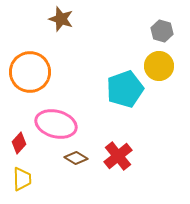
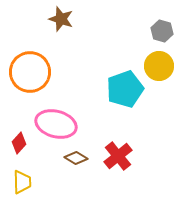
yellow trapezoid: moved 3 px down
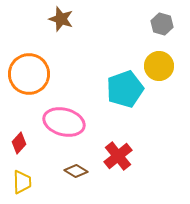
gray hexagon: moved 7 px up
orange circle: moved 1 px left, 2 px down
pink ellipse: moved 8 px right, 2 px up
brown diamond: moved 13 px down
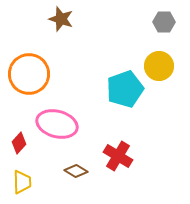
gray hexagon: moved 2 px right, 2 px up; rotated 15 degrees counterclockwise
pink ellipse: moved 7 px left, 2 px down
red cross: rotated 20 degrees counterclockwise
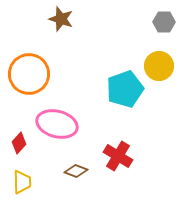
brown diamond: rotated 10 degrees counterclockwise
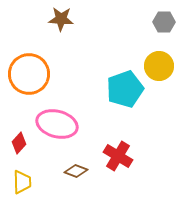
brown star: rotated 15 degrees counterclockwise
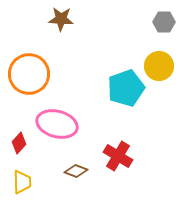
cyan pentagon: moved 1 px right, 1 px up
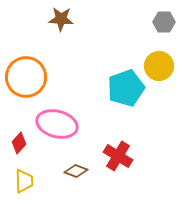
orange circle: moved 3 px left, 3 px down
yellow trapezoid: moved 2 px right, 1 px up
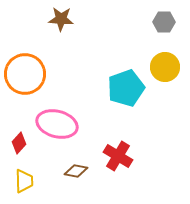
yellow circle: moved 6 px right, 1 px down
orange circle: moved 1 px left, 3 px up
brown diamond: rotated 10 degrees counterclockwise
